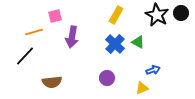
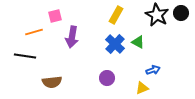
black line: rotated 55 degrees clockwise
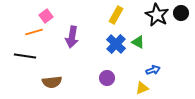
pink square: moved 9 px left; rotated 24 degrees counterclockwise
blue cross: moved 1 px right
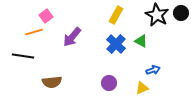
purple arrow: rotated 30 degrees clockwise
green triangle: moved 3 px right, 1 px up
black line: moved 2 px left
purple circle: moved 2 px right, 5 px down
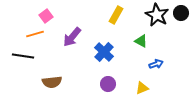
orange line: moved 1 px right, 2 px down
blue cross: moved 12 px left, 8 px down
blue arrow: moved 3 px right, 6 px up
purple circle: moved 1 px left, 1 px down
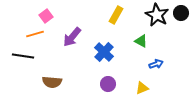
brown semicircle: rotated 12 degrees clockwise
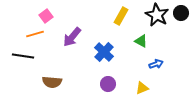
yellow rectangle: moved 5 px right, 1 px down
